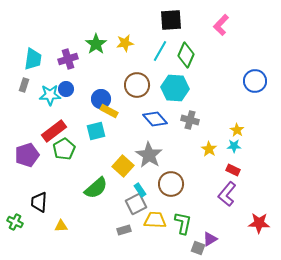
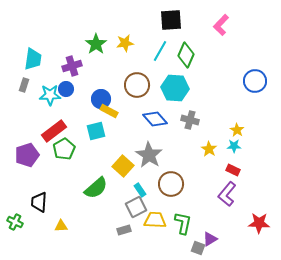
purple cross at (68, 59): moved 4 px right, 7 px down
gray square at (136, 204): moved 3 px down
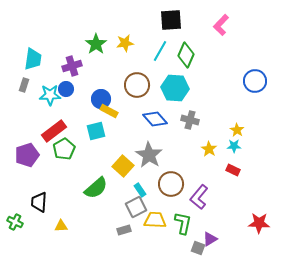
purple L-shape at (227, 194): moved 28 px left, 3 px down
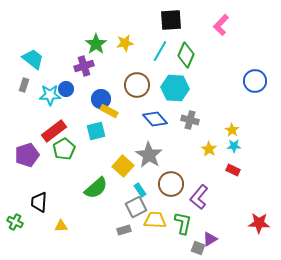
cyan trapezoid at (33, 59): rotated 60 degrees counterclockwise
purple cross at (72, 66): moved 12 px right
yellow star at (237, 130): moved 5 px left
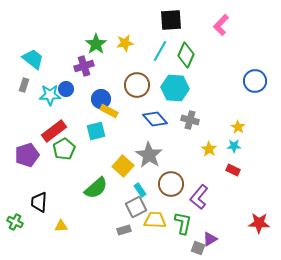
yellow star at (232, 130): moved 6 px right, 3 px up
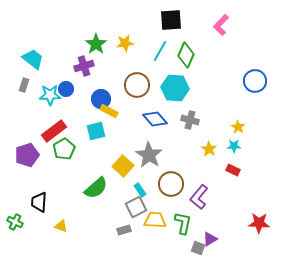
yellow triangle at (61, 226): rotated 24 degrees clockwise
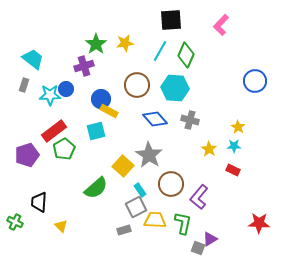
yellow triangle at (61, 226): rotated 24 degrees clockwise
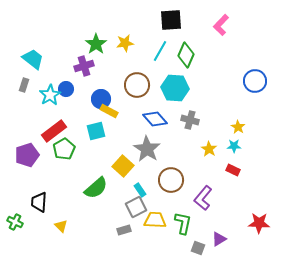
cyan star at (50, 95): rotated 30 degrees counterclockwise
gray star at (149, 155): moved 2 px left, 6 px up
brown circle at (171, 184): moved 4 px up
purple L-shape at (199, 197): moved 4 px right, 1 px down
purple triangle at (210, 239): moved 9 px right
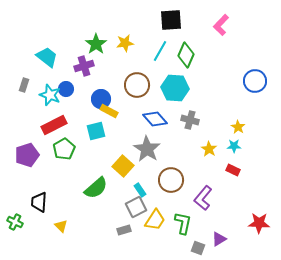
cyan trapezoid at (33, 59): moved 14 px right, 2 px up
cyan star at (50, 95): rotated 20 degrees counterclockwise
red rectangle at (54, 131): moved 6 px up; rotated 10 degrees clockwise
yellow trapezoid at (155, 220): rotated 120 degrees clockwise
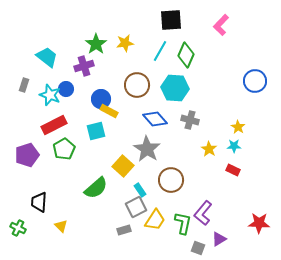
purple L-shape at (203, 198): moved 15 px down
green cross at (15, 222): moved 3 px right, 6 px down
